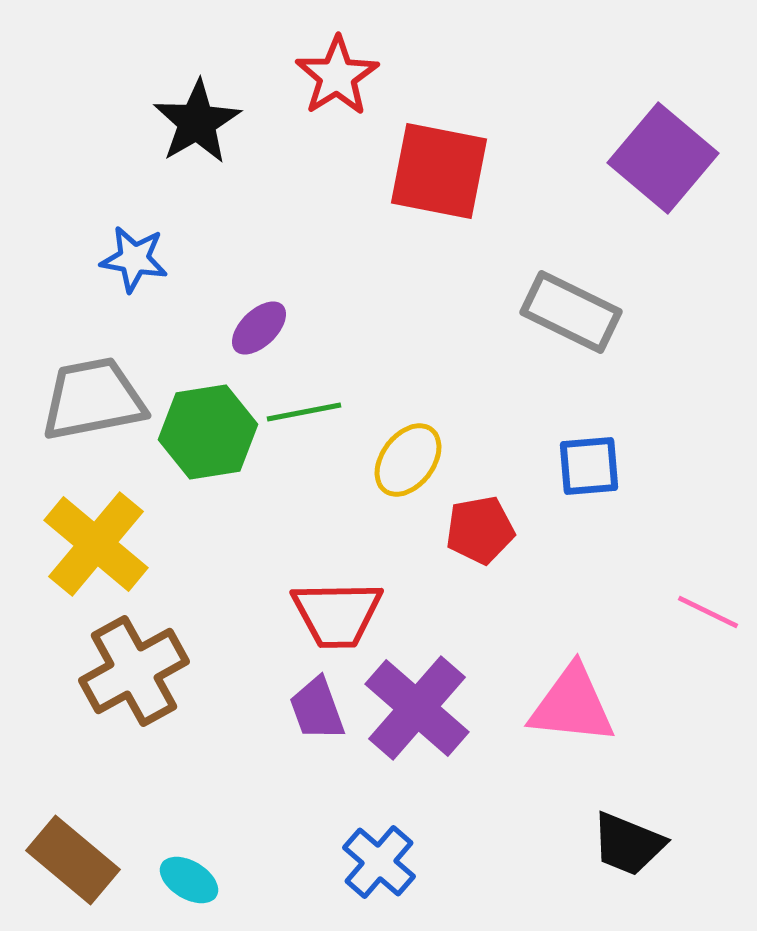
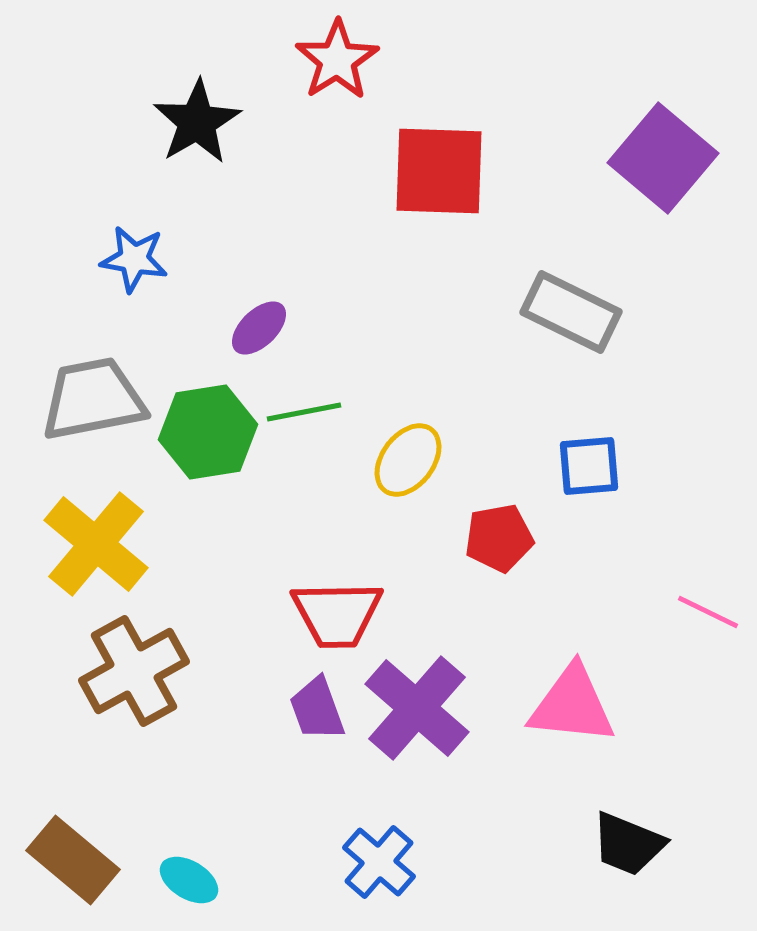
red star: moved 16 px up
red square: rotated 9 degrees counterclockwise
red pentagon: moved 19 px right, 8 px down
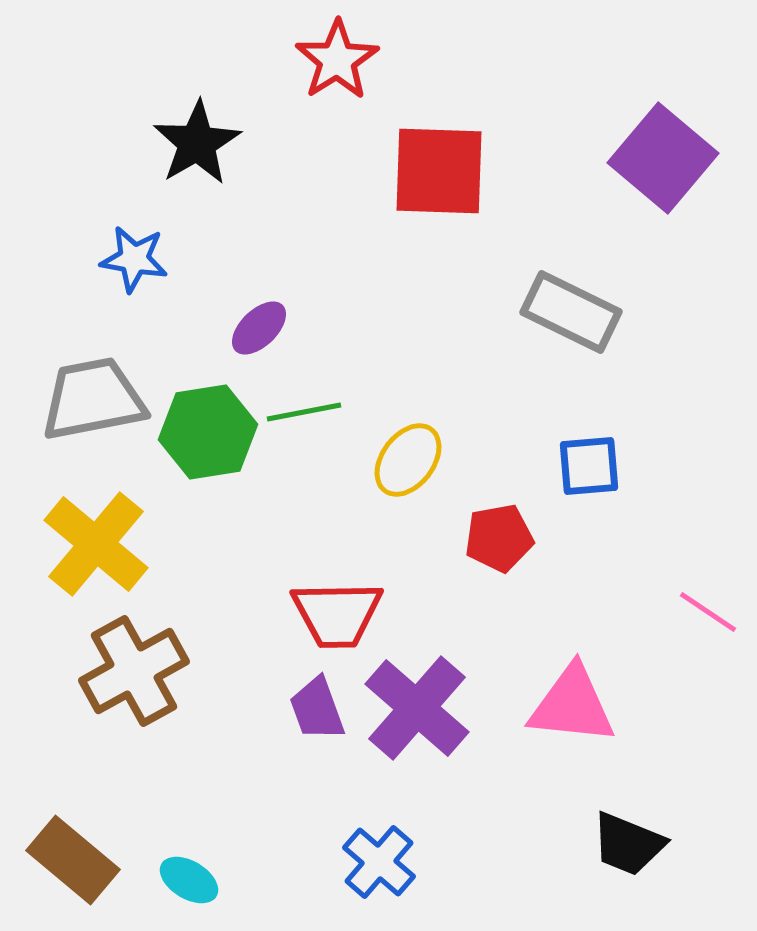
black star: moved 21 px down
pink line: rotated 8 degrees clockwise
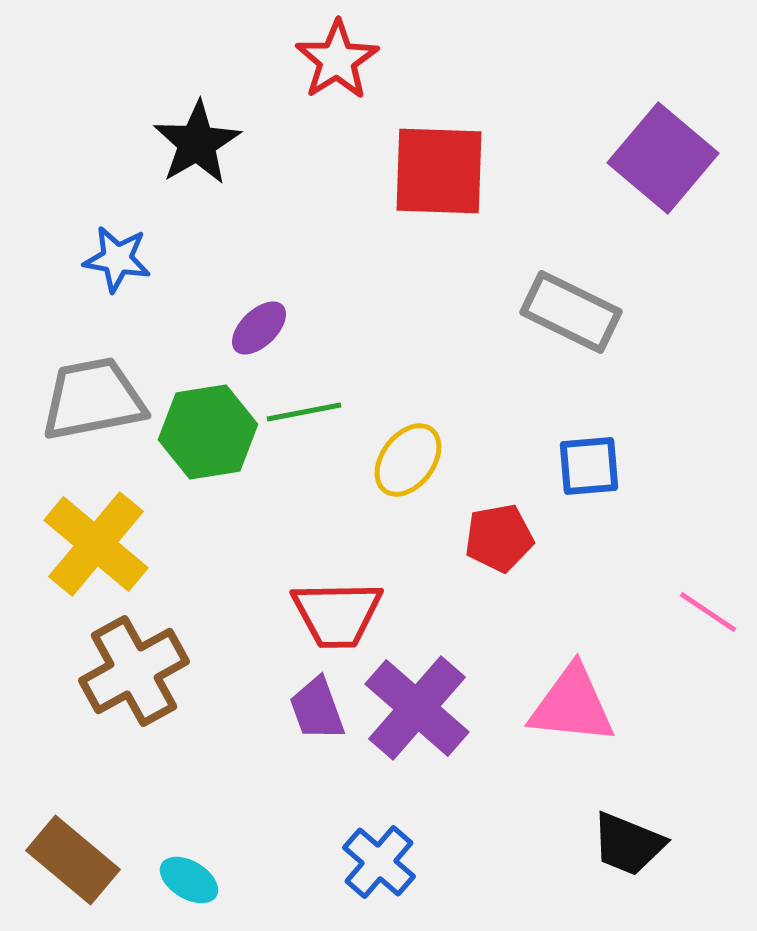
blue star: moved 17 px left
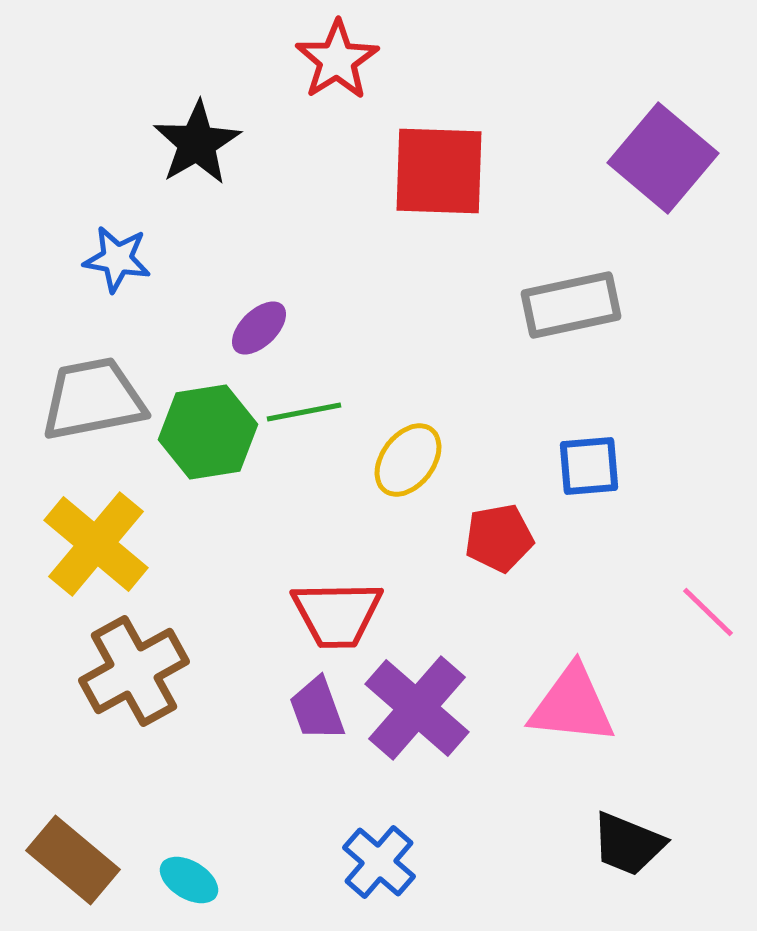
gray rectangle: moved 7 px up; rotated 38 degrees counterclockwise
pink line: rotated 10 degrees clockwise
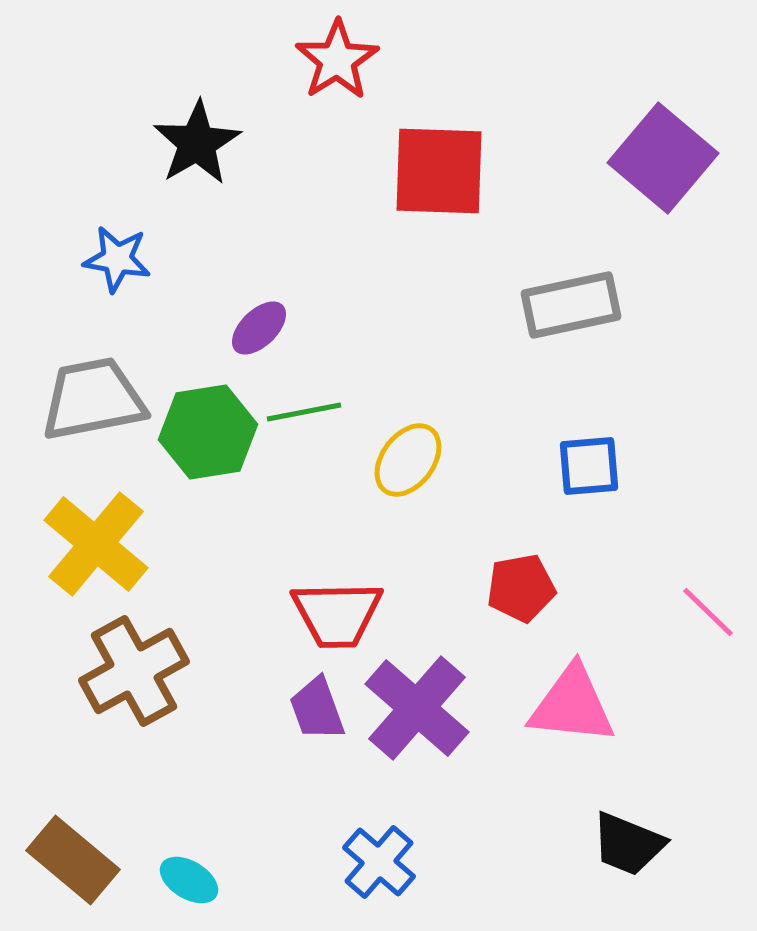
red pentagon: moved 22 px right, 50 px down
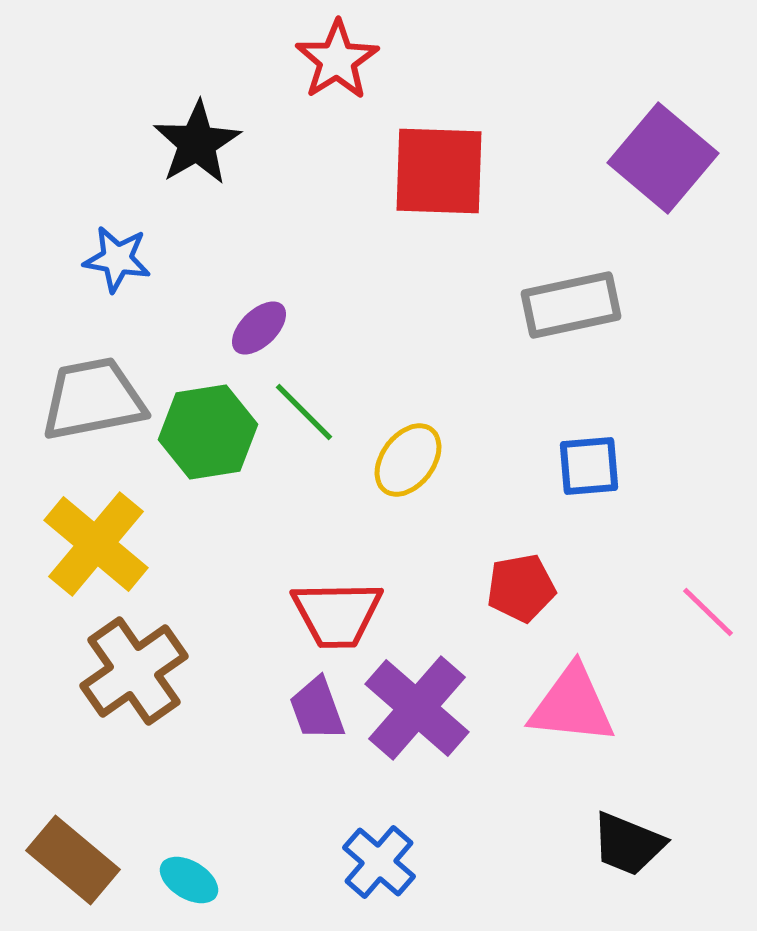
green line: rotated 56 degrees clockwise
brown cross: rotated 6 degrees counterclockwise
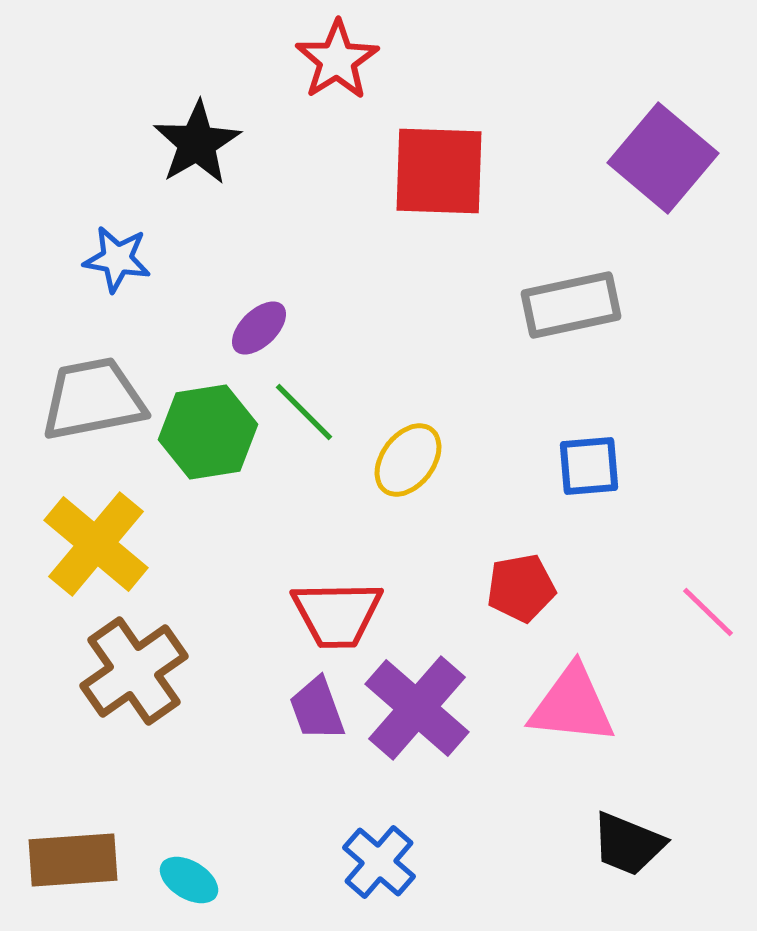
brown rectangle: rotated 44 degrees counterclockwise
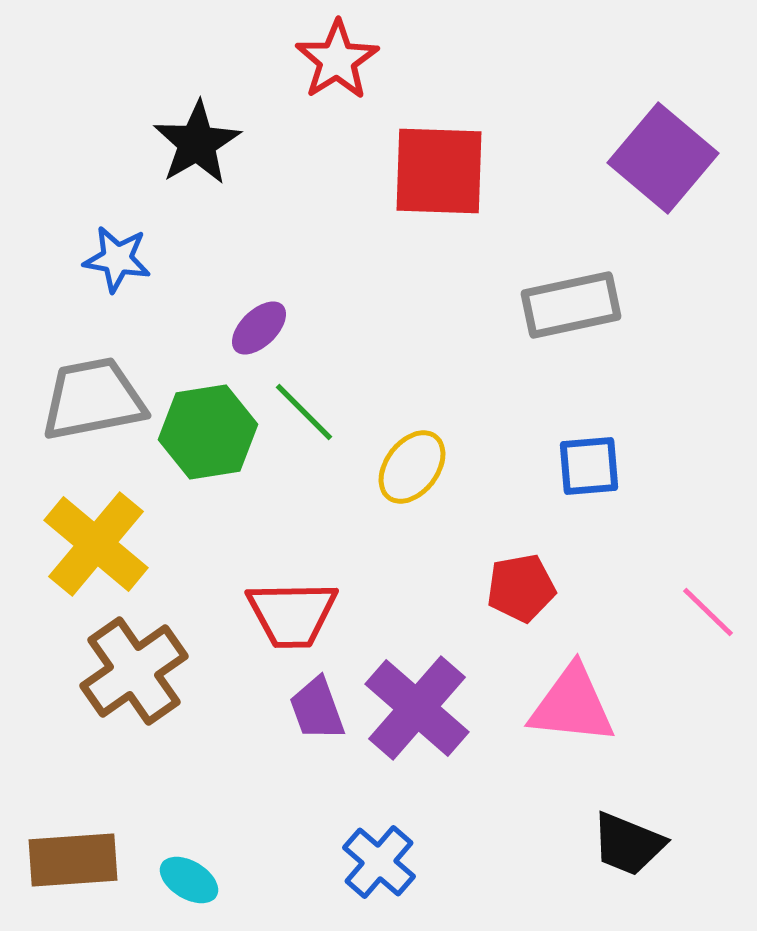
yellow ellipse: moved 4 px right, 7 px down
red trapezoid: moved 45 px left
